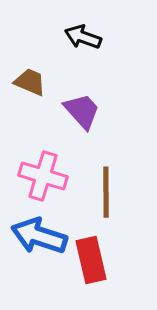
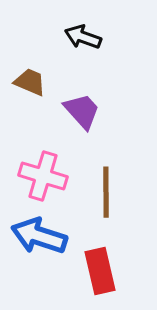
red rectangle: moved 9 px right, 11 px down
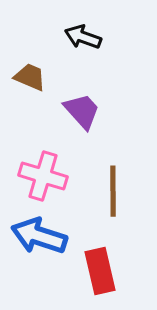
brown trapezoid: moved 5 px up
brown line: moved 7 px right, 1 px up
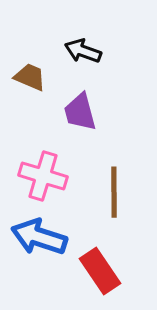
black arrow: moved 14 px down
purple trapezoid: moved 2 px left, 1 px down; rotated 153 degrees counterclockwise
brown line: moved 1 px right, 1 px down
blue arrow: moved 1 px down
red rectangle: rotated 21 degrees counterclockwise
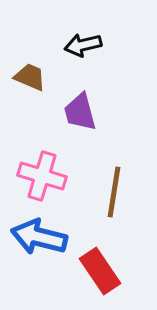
black arrow: moved 6 px up; rotated 33 degrees counterclockwise
pink cross: moved 1 px left
brown line: rotated 9 degrees clockwise
blue arrow: rotated 4 degrees counterclockwise
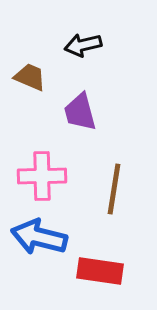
pink cross: rotated 18 degrees counterclockwise
brown line: moved 3 px up
red rectangle: rotated 48 degrees counterclockwise
